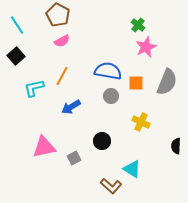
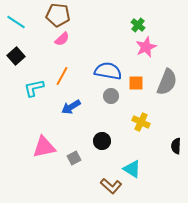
brown pentagon: rotated 20 degrees counterclockwise
cyan line: moved 1 px left, 3 px up; rotated 24 degrees counterclockwise
pink semicircle: moved 2 px up; rotated 14 degrees counterclockwise
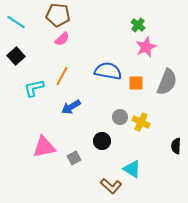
gray circle: moved 9 px right, 21 px down
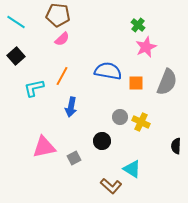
blue arrow: rotated 48 degrees counterclockwise
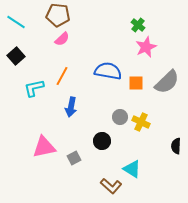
gray semicircle: rotated 24 degrees clockwise
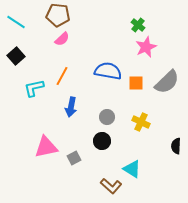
gray circle: moved 13 px left
pink triangle: moved 2 px right
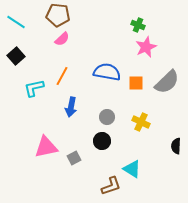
green cross: rotated 16 degrees counterclockwise
blue semicircle: moved 1 px left, 1 px down
brown L-shape: rotated 60 degrees counterclockwise
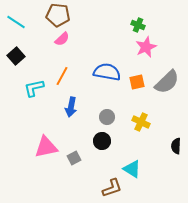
orange square: moved 1 px right, 1 px up; rotated 14 degrees counterclockwise
brown L-shape: moved 1 px right, 2 px down
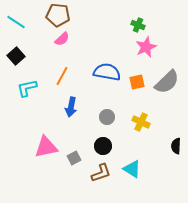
cyan L-shape: moved 7 px left
black circle: moved 1 px right, 5 px down
brown L-shape: moved 11 px left, 15 px up
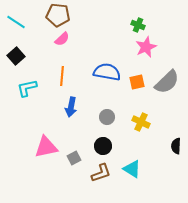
orange line: rotated 24 degrees counterclockwise
